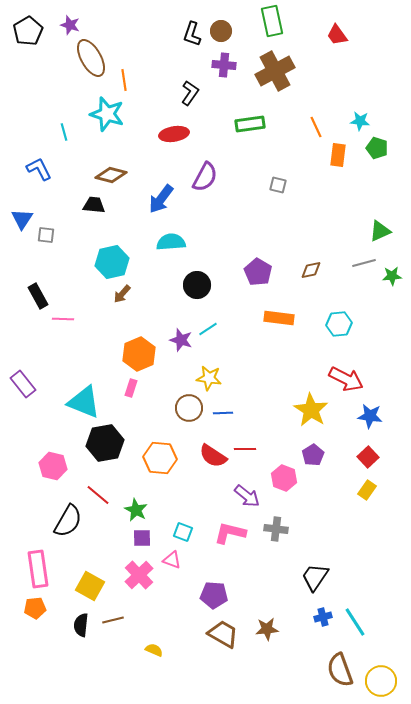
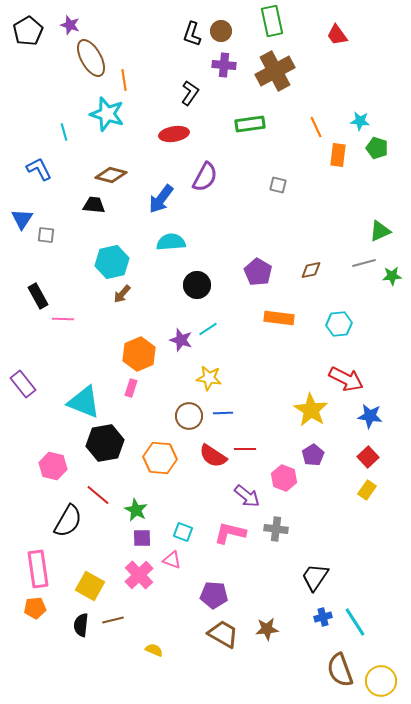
brown circle at (189, 408): moved 8 px down
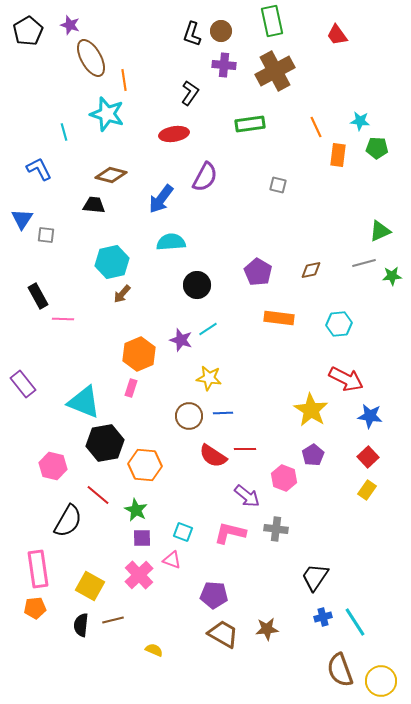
green pentagon at (377, 148): rotated 15 degrees counterclockwise
orange hexagon at (160, 458): moved 15 px left, 7 px down
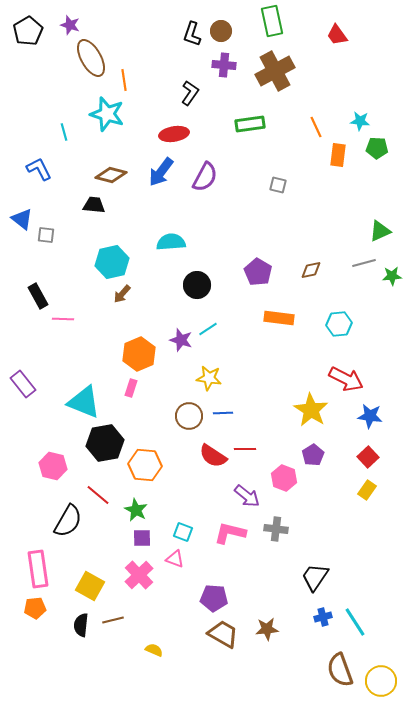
blue arrow at (161, 199): moved 27 px up
blue triangle at (22, 219): rotated 25 degrees counterclockwise
pink triangle at (172, 560): moved 3 px right, 1 px up
purple pentagon at (214, 595): moved 3 px down
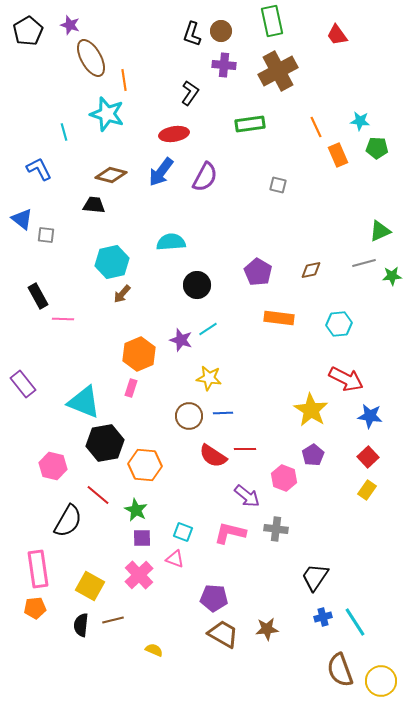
brown cross at (275, 71): moved 3 px right
orange rectangle at (338, 155): rotated 30 degrees counterclockwise
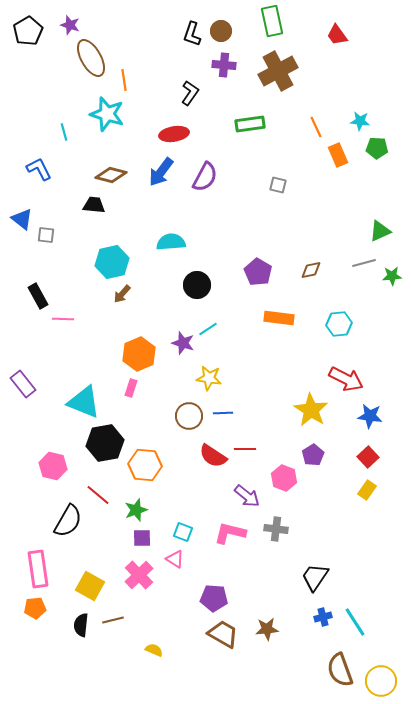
purple star at (181, 340): moved 2 px right, 3 px down
green star at (136, 510): rotated 25 degrees clockwise
pink triangle at (175, 559): rotated 12 degrees clockwise
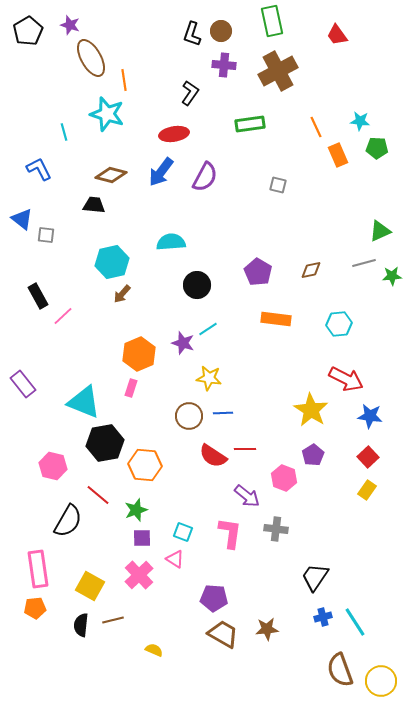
orange rectangle at (279, 318): moved 3 px left, 1 px down
pink line at (63, 319): moved 3 px up; rotated 45 degrees counterclockwise
pink L-shape at (230, 533): rotated 84 degrees clockwise
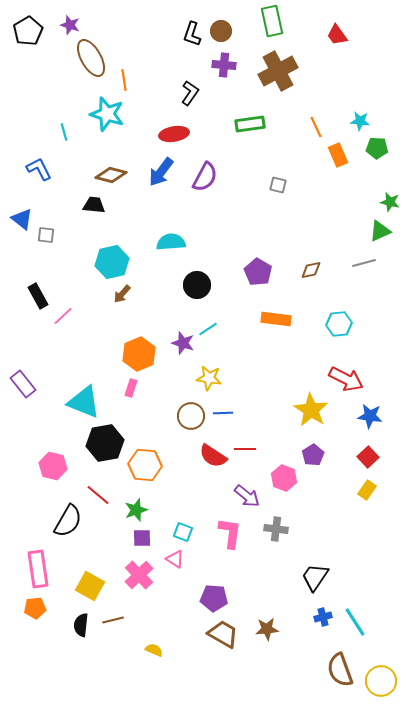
green star at (392, 276): moved 2 px left, 74 px up; rotated 18 degrees clockwise
brown circle at (189, 416): moved 2 px right
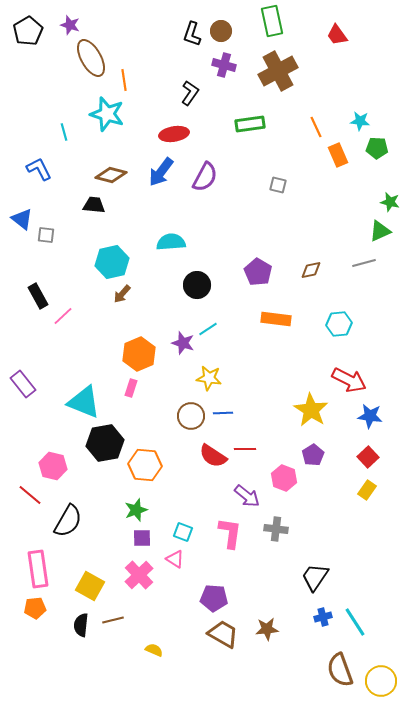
purple cross at (224, 65): rotated 10 degrees clockwise
red arrow at (346, 379): moved 3 px right, 1 px down
red line at (98, 495): moved 68 px left
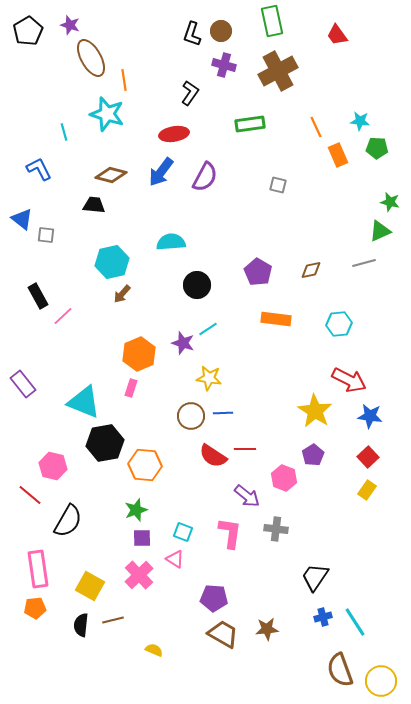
yellow star at (311, 410): moved 4 px right, 1 px down
